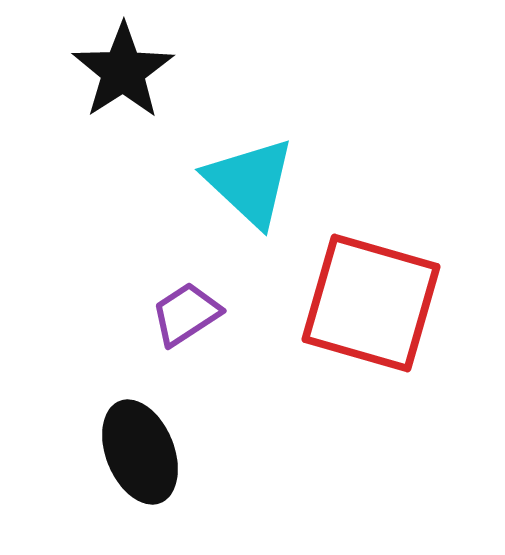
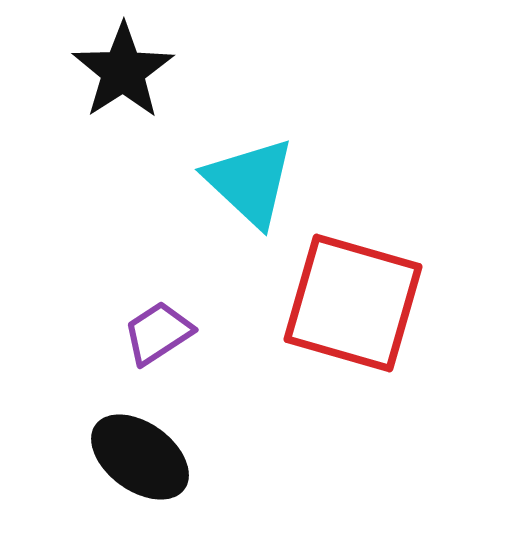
red square: moved 18 px left
purple trapezoid: moved 28 px left, 19 px down
black ellipse: moved 5 px down; rotated 32 degrees counterclockwise
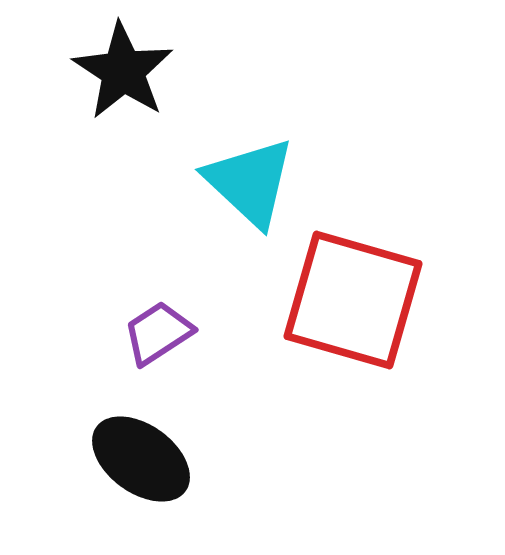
black star: rotated 6 degrees counterclockwise
red square: moved 3 px up
black ellipse: moved 1 px right, 2 px down
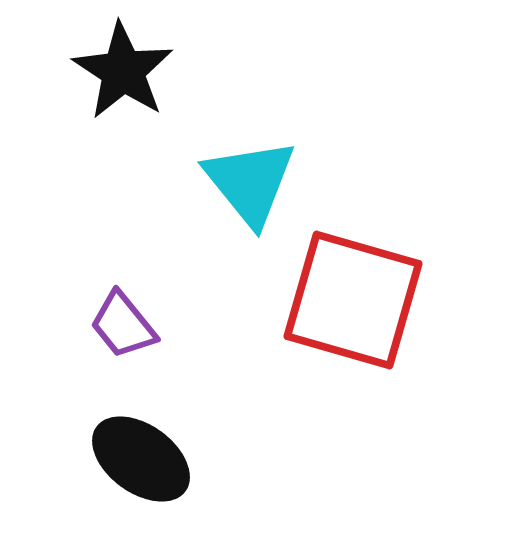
cyan triangle: rotated 8 degrees clockwise
purple trapezoid: moved 35 px left, 8 px up; rotated 96 degrees counterclockwise
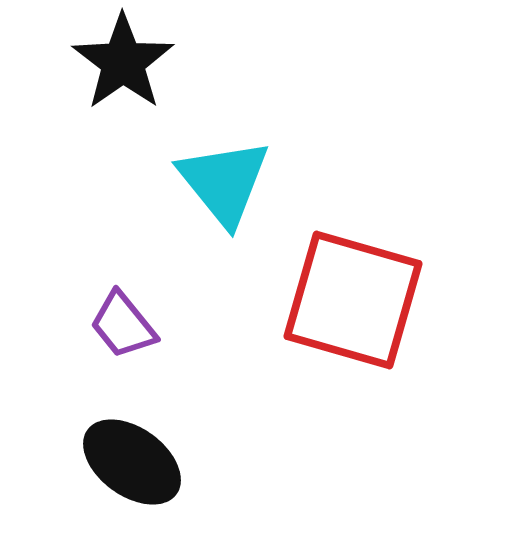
black star: moved 9 px up; rotated 4 degrees clockwise
cyan triangle: moved 26 px left
black ellipse: moved 9 px left, 3 px down
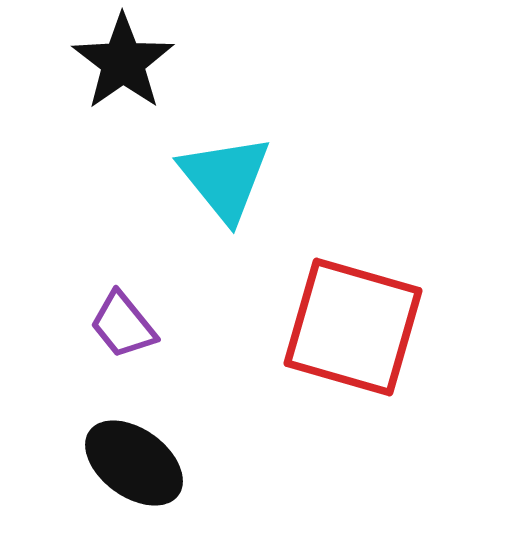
cyan triangle: moved 1 px right, 4 px up
red square: moved 27 px down
black ellipse: moved 2 px right, 1 px down
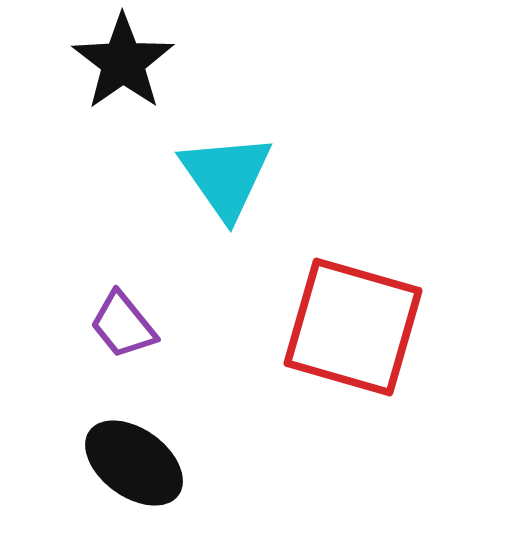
cyan triangle: moved 1 px right, 2 px up; rotated 4 degrees clockwise
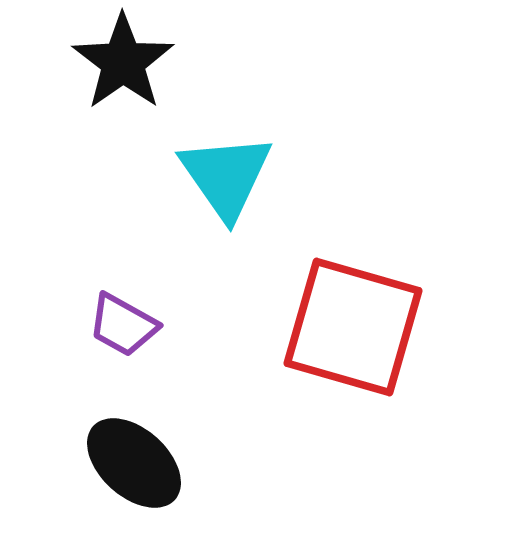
purple trapezoid: rotated 22 degrees counterclockwise
black ellipse: rotated 6 degrees clockwise
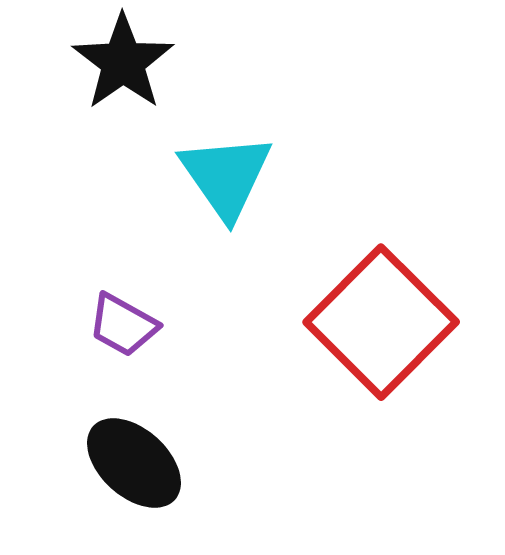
red square: moved 28 px right, 5 px up; rotated 29 degrees clockwise
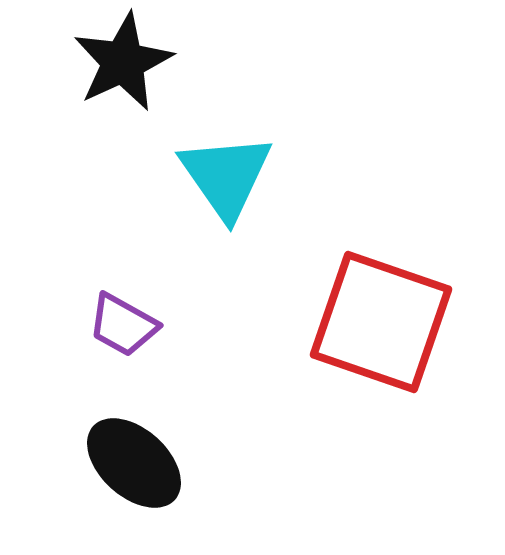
black star: rotated 10 degrees clockwise
red square: rotated 26 degrees counterclockwise
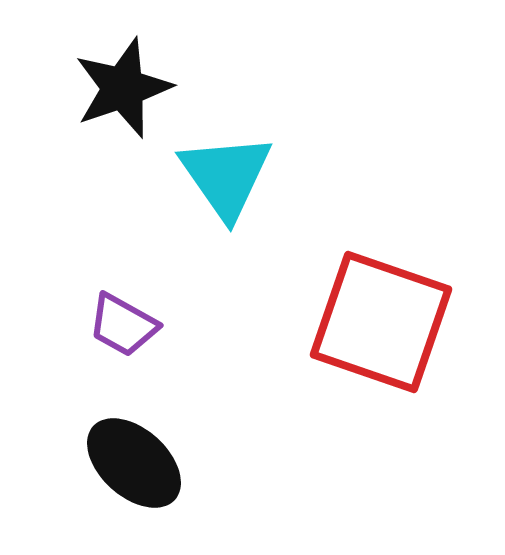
black star: moved 26 px down; rotated 6 degrees clockwise
